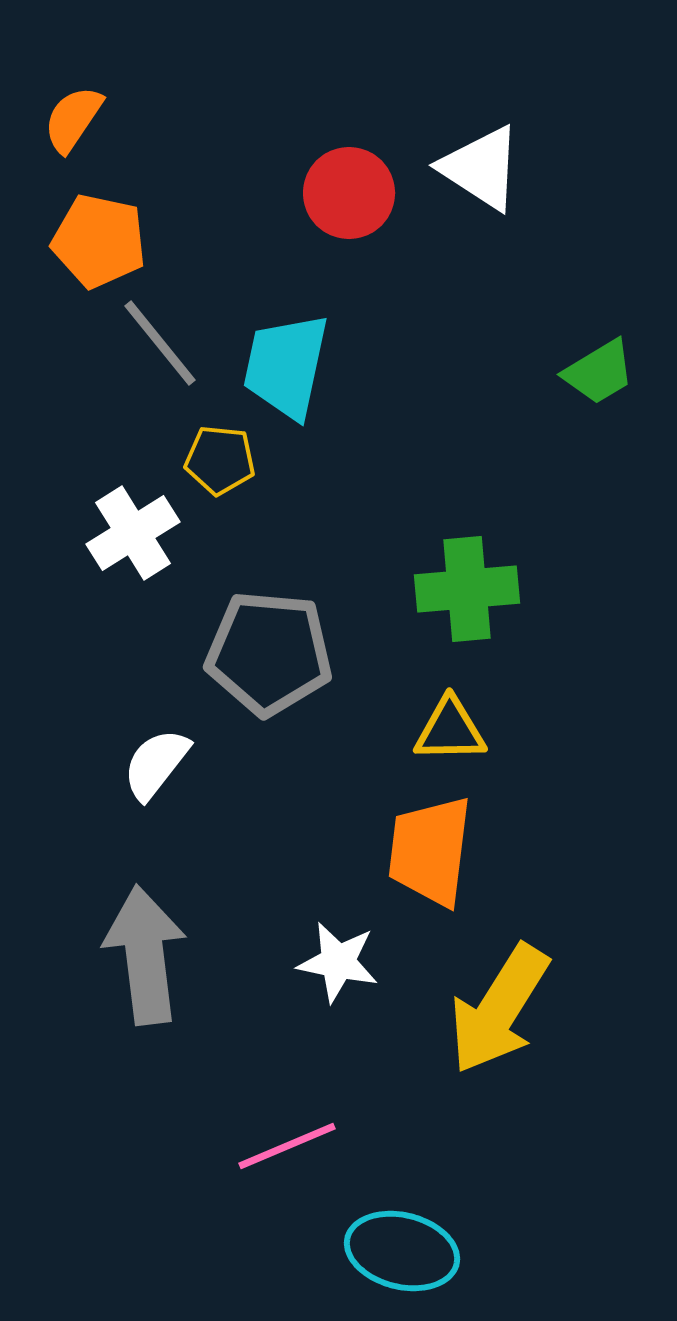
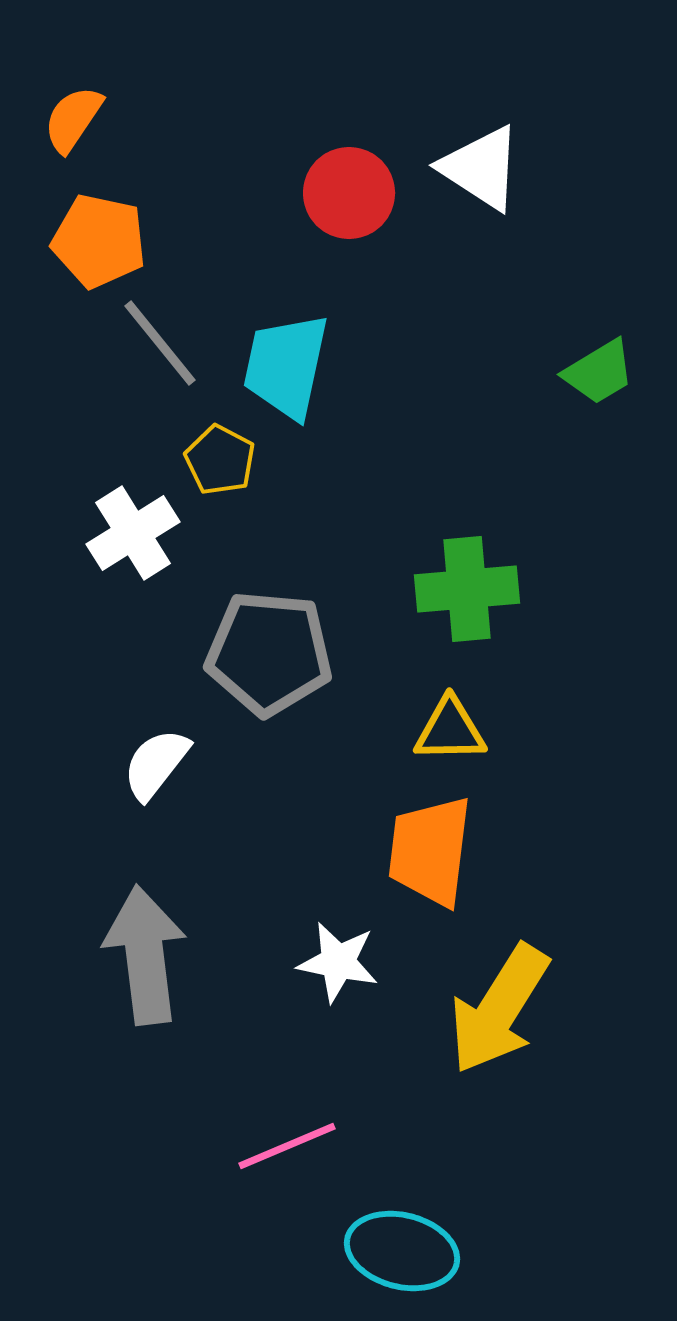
yellow pentagon: rotated 22 degrees clockwise
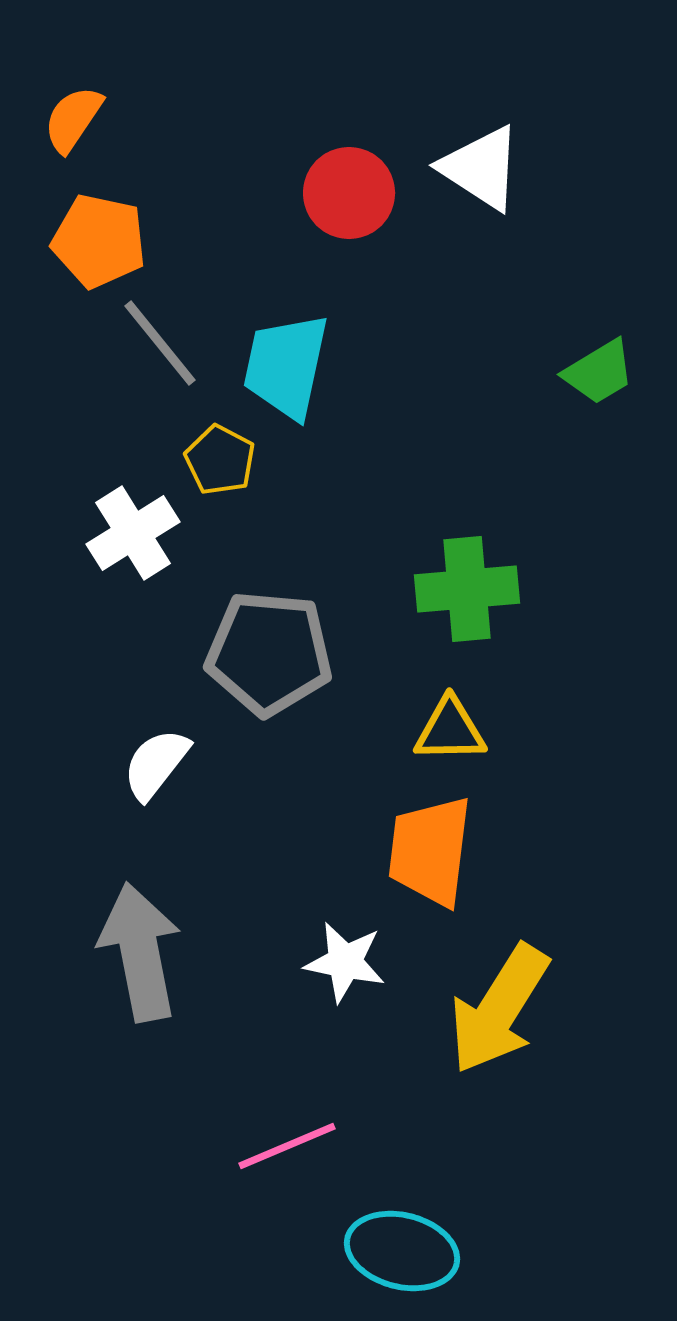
gray arrow: moved 5 px left, 3 px up; rotated 4 degrees counterclockwise
white star: moved 7 px right
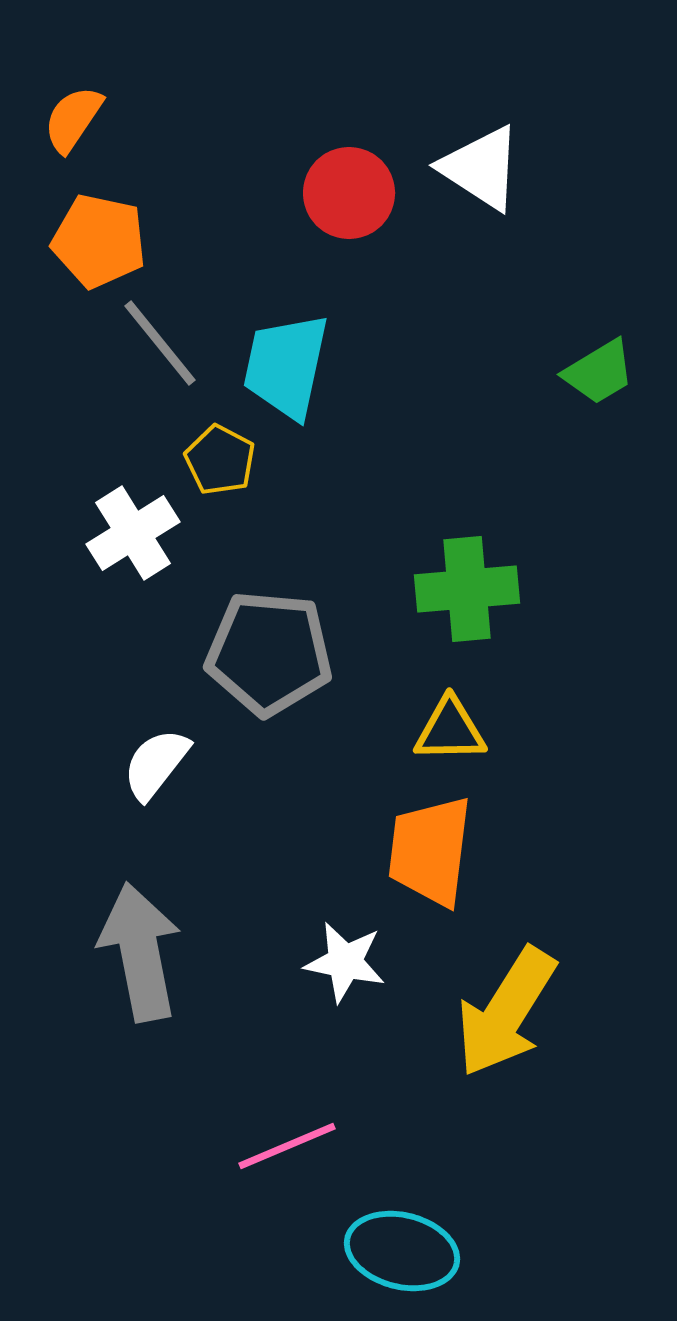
yellow arrow: moved 7 px right, 3 px down
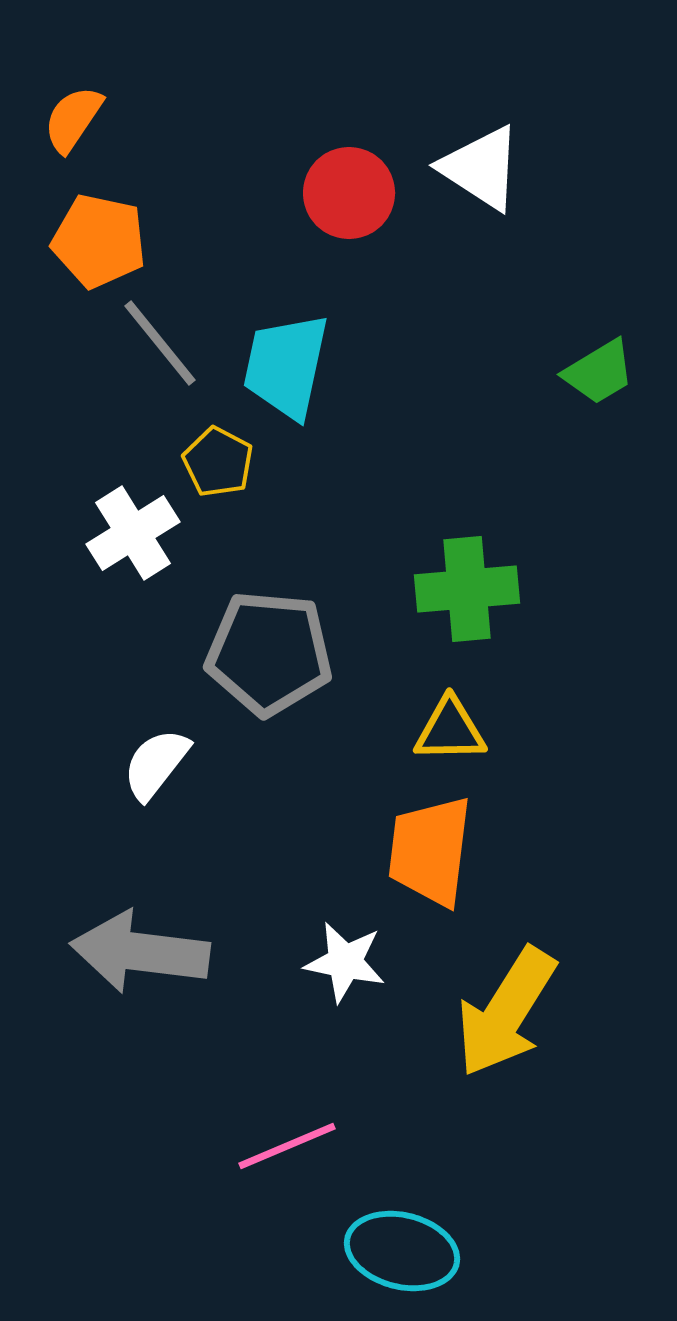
yellow pentagon: moved 2 px left, 2 px down
gray arrow: rotated 72 degrees counterclockwise
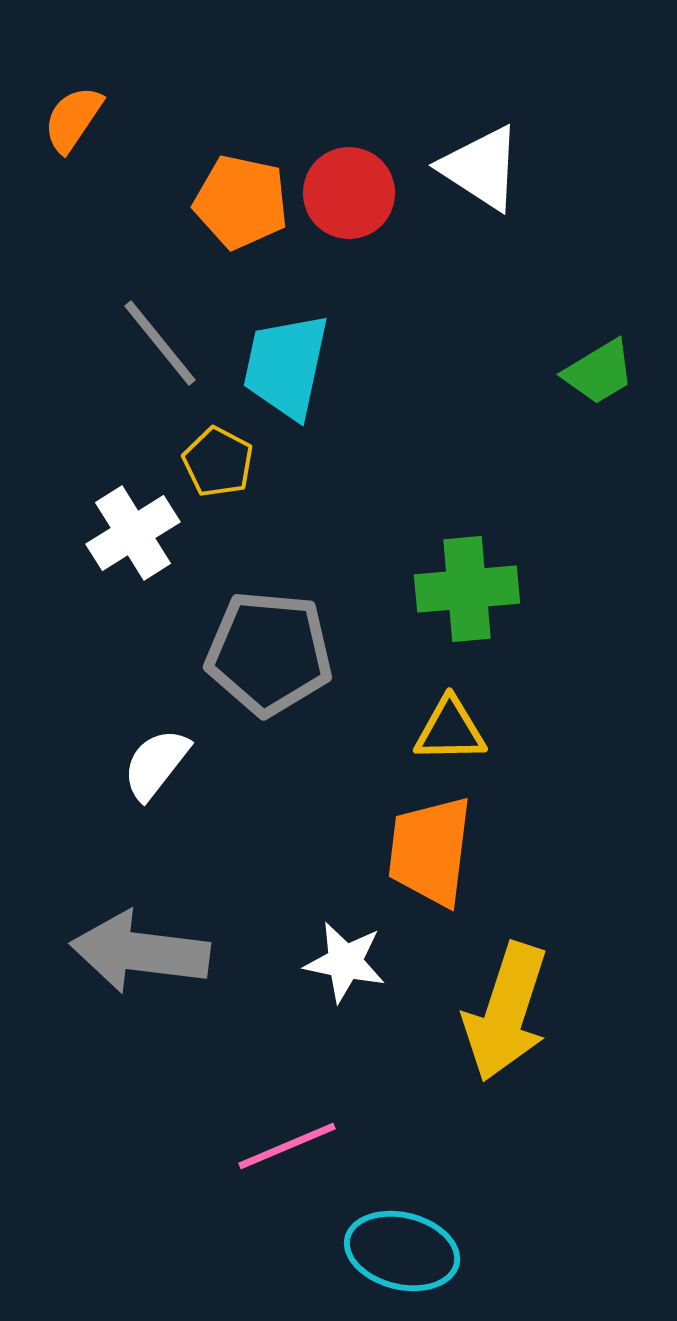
orange pentagon: moved 142 px right, 39 px up
yellow arrow: rotated 14 degrees counterclockwise
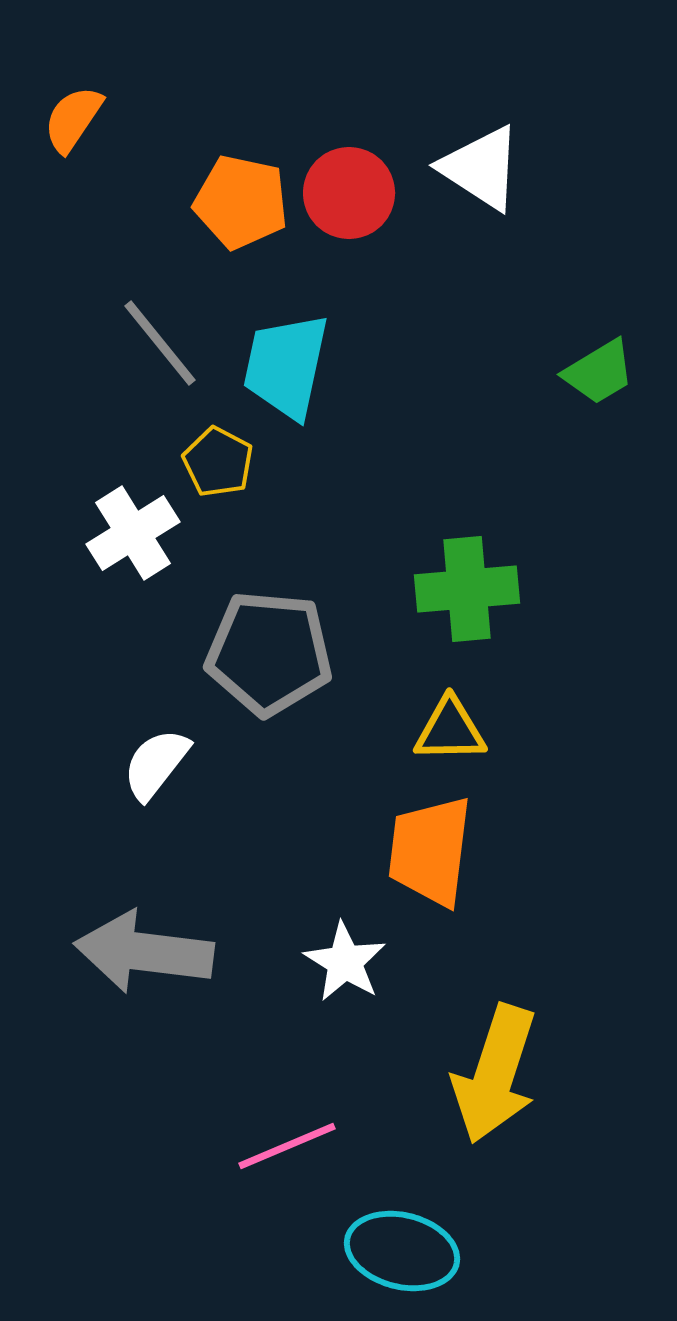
gray arrow: moved 4 px right
white star: rotated 20 degrees clockwise
yellow arrow: moved 11 px left, 62 px down
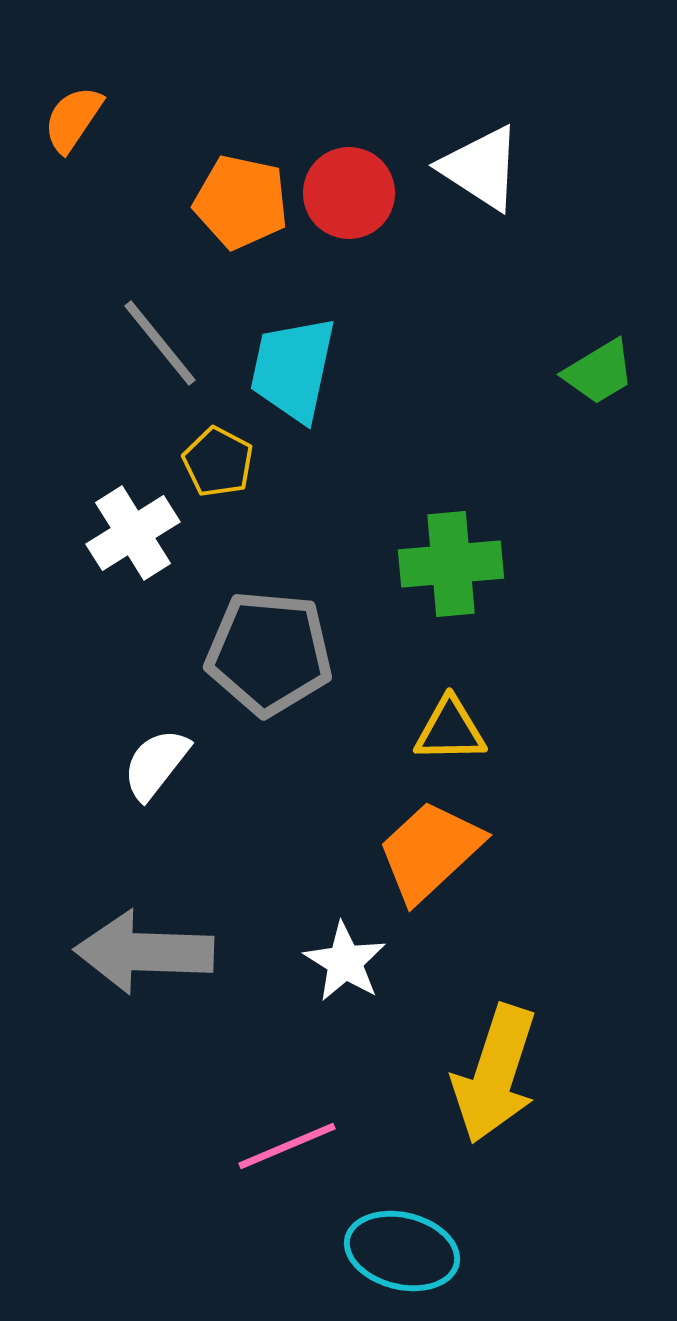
cyan trapezoid: moved 7 px right, 3 px down
green cross: moved 16 px left, 25 px up
orange trapezoid: rotated 40 degrees clockwise
gray arrow: rotated 5 degrees counterclockwise
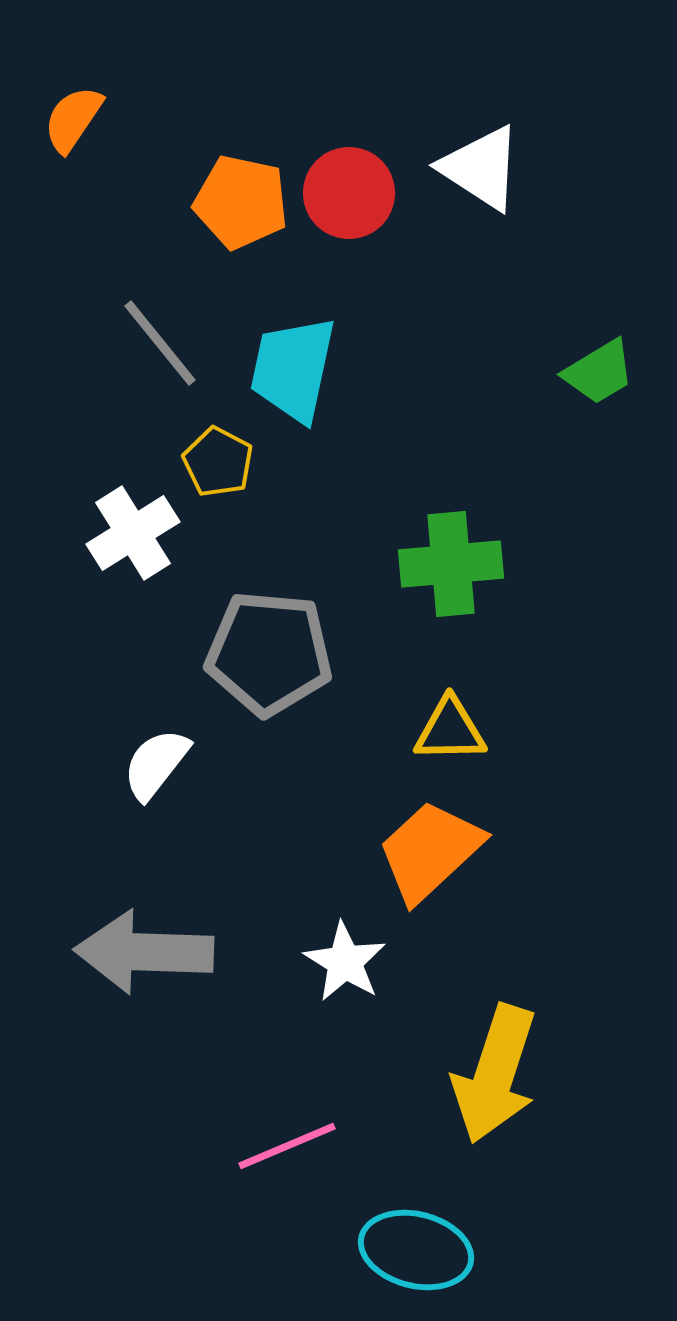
cyan ellipse: moved 14 px right, 1 px up
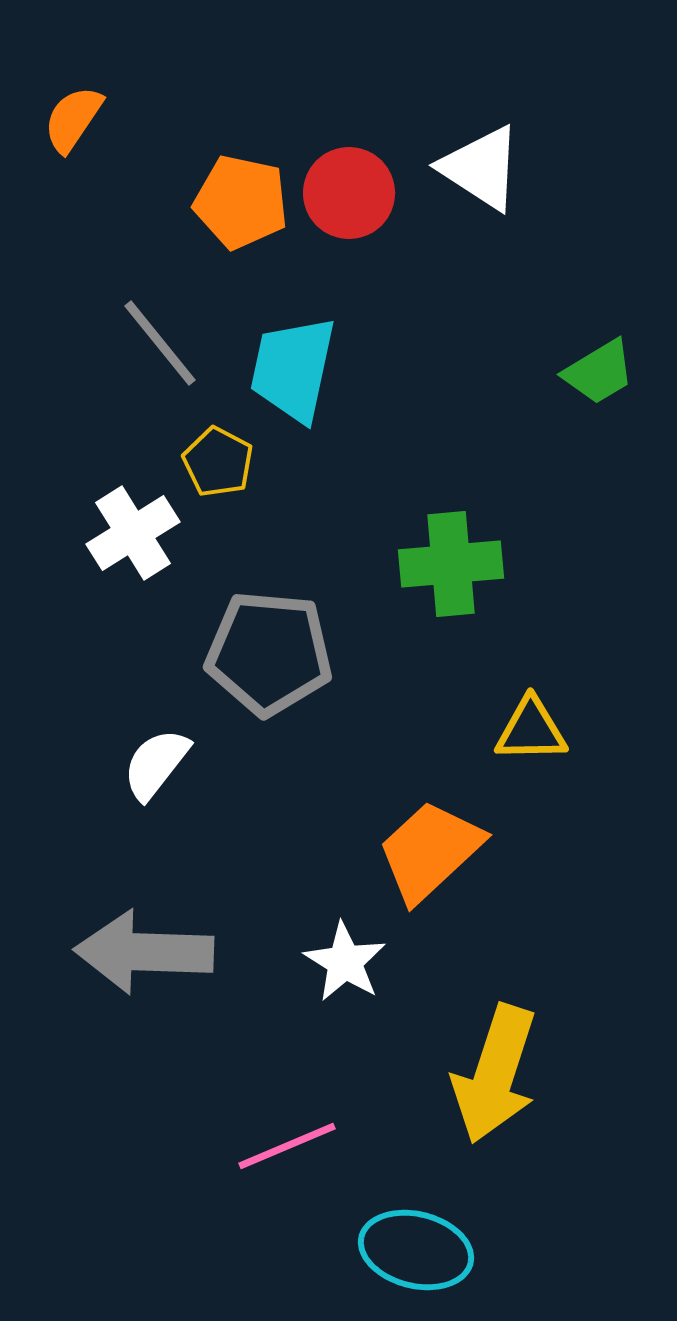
yellow triangle: moved 81 px right
